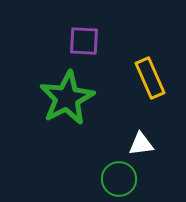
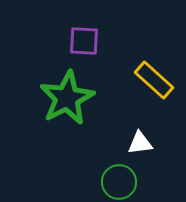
yellow rectangle: moved 4 px right, 2 px down; rotated 24 degrees counterclockwise
white triangle: moved 1 px left, 1 px up
green circle: moved 3 px down
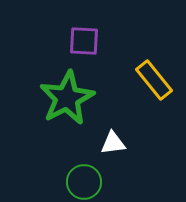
yellow rectangle: rotated 9 degrees clockwise
white triangle: moved 27 px left
green circle: moved 35 px left
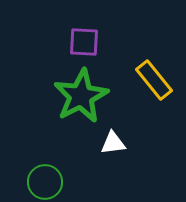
purple square: moved 1 px down
green star: moved 14 px right, 2 px up
green circle: moved 39 px left
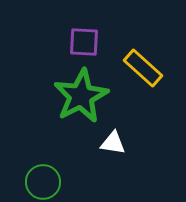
yellow rectangle: moved 11 px left, 12 px up; rotated 9 degrees counterclockwise
white triangle: rotated 16 degrees clockwise
green circle: moved 2 px left
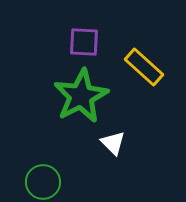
yellow rectangle: moved 1 px right, 1 px up
white triangle: rotated 36 degrees clockwise
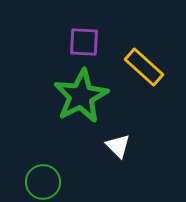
white triangle: moved 5 px right, 3 px down
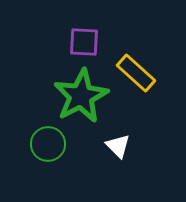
yellow rectangle: moved 8 px left, 6 px down
green circle: moved 5 px right, 38 px up
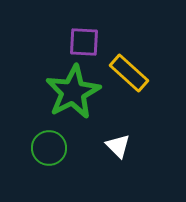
yellow rectangle: moved 7 px left
green star: moved 8 px left, 4 px up
green circle: moved 1 px right, 4 px down
